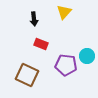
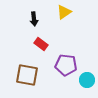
yellow triangle: rotated 14 degrees clockwise
red rectangle: rotated 16 degrees clockwise
cyan circle: moved 24 px down
brown square: rotated 15 degrees counterclockwise
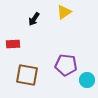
black arrow: rotated 40 degrees clockwise
red rectangle: moved 28 px left; rotated 40 degrees counterclockwise
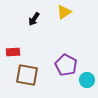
red rectangle: moved 8 px down
purple pentagon: rotated 20 degrees clockwise
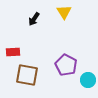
yellow triangle: rotated 28 degrees counterclockwise
cyan circle: moved 1 px right
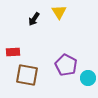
yellow triangle: moved 5 px left
cyan circle: moved 2 px up
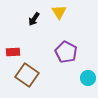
purple pentagon: moved 13 px up
brown square: rotated 25 degrees clockwise
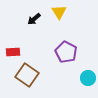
black arrow: rotated 16 degrees clockwise
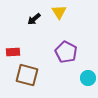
brown square: rotated 20 degrees counterclockwise
